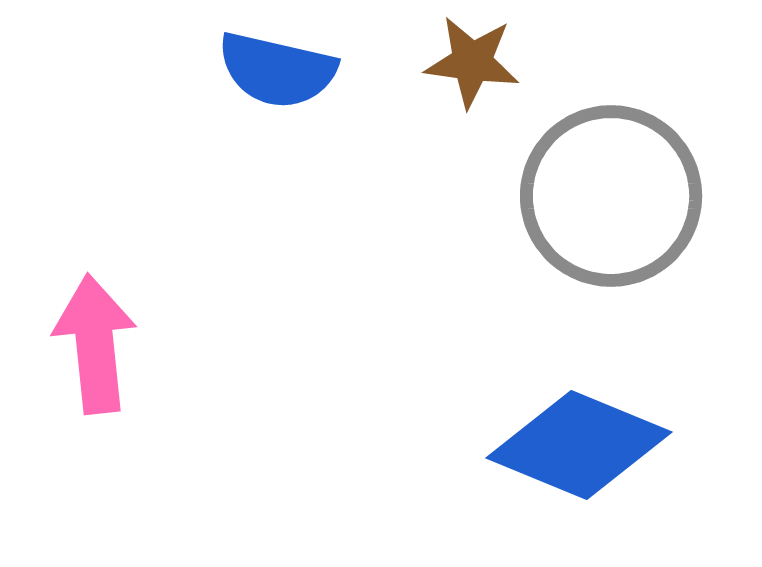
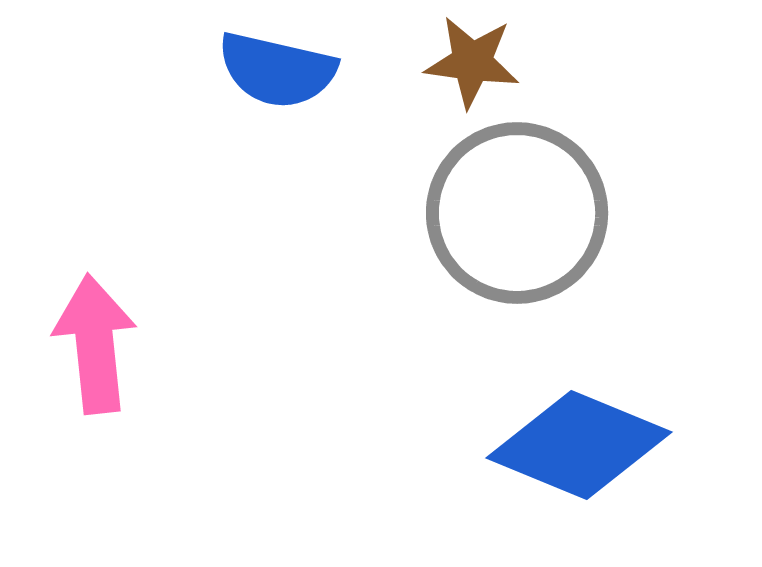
gray circle: moved 94 px left, 17 px down
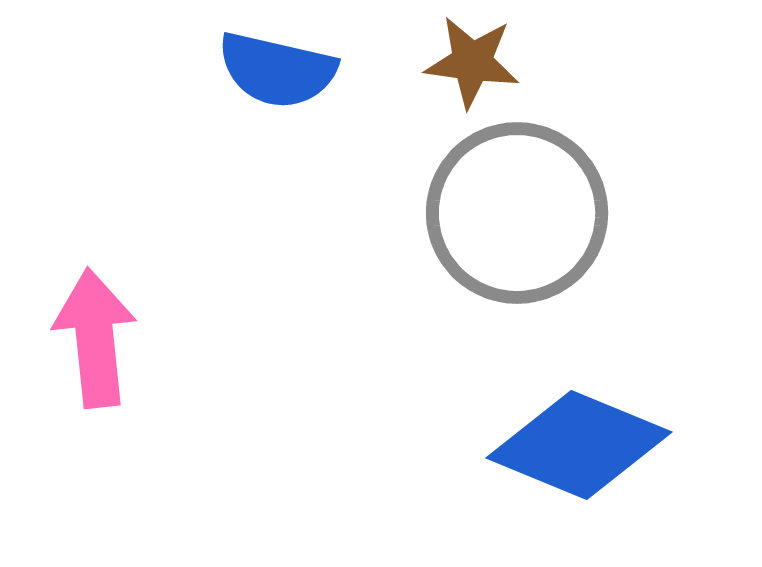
pink arrow: moved 6 px up
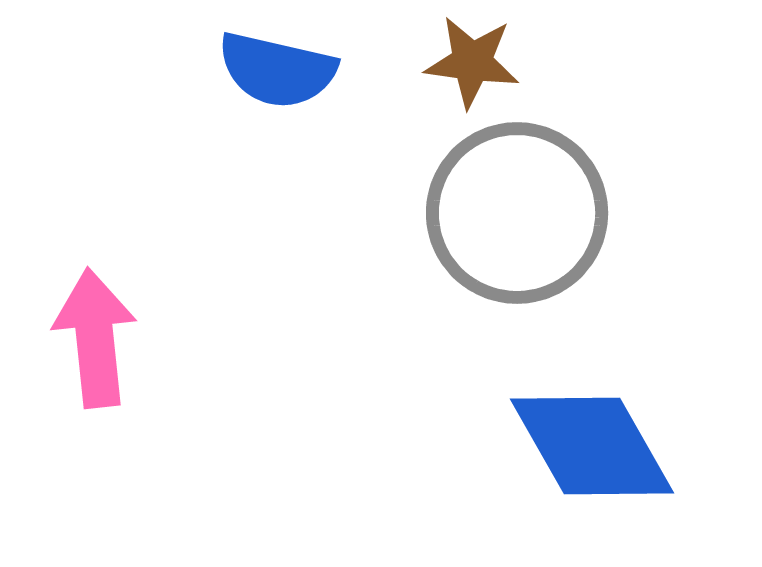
blue diamond: moved 13 px right, 1 px down; rotated 38 degrees clockwise
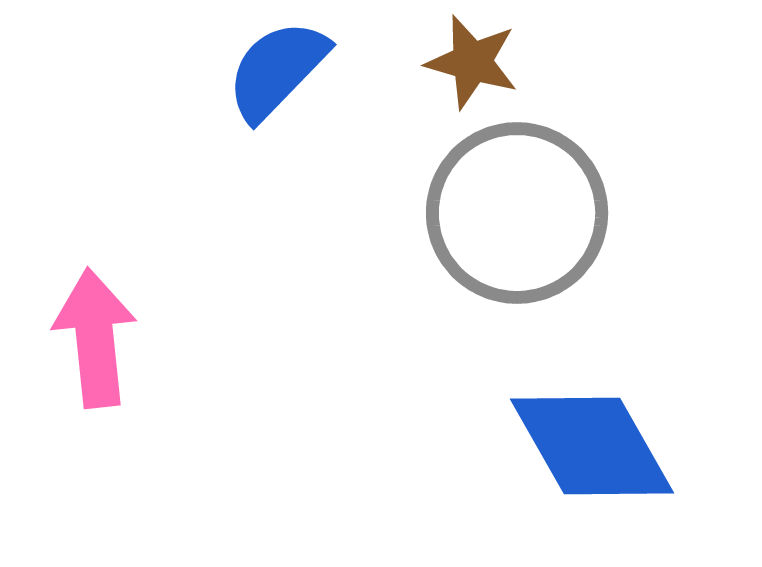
brown star: rotated 8 degrees clockwise
blue semicircle: rotated 121 degrees clockwise
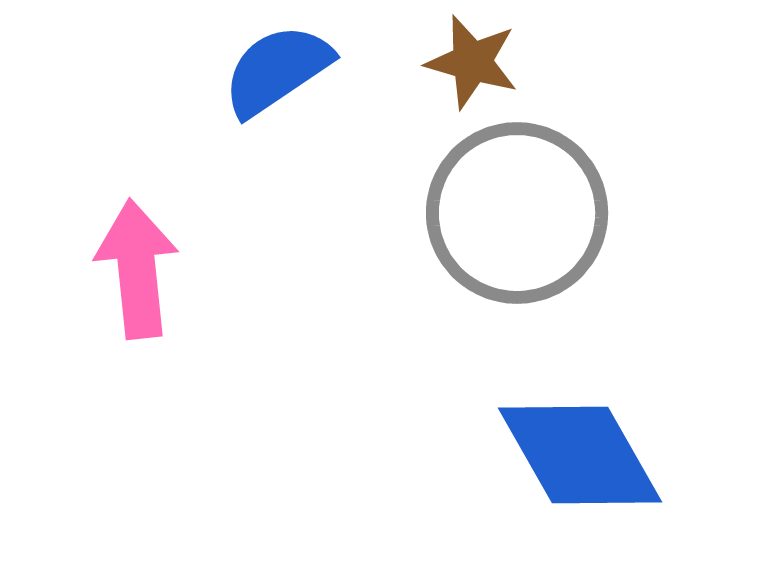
blue semicircle: rotated 12 degrees clockwise
pink arrow: moved 42 px right, 69 px up
blue diamond: moved 12 px left, 9 px down
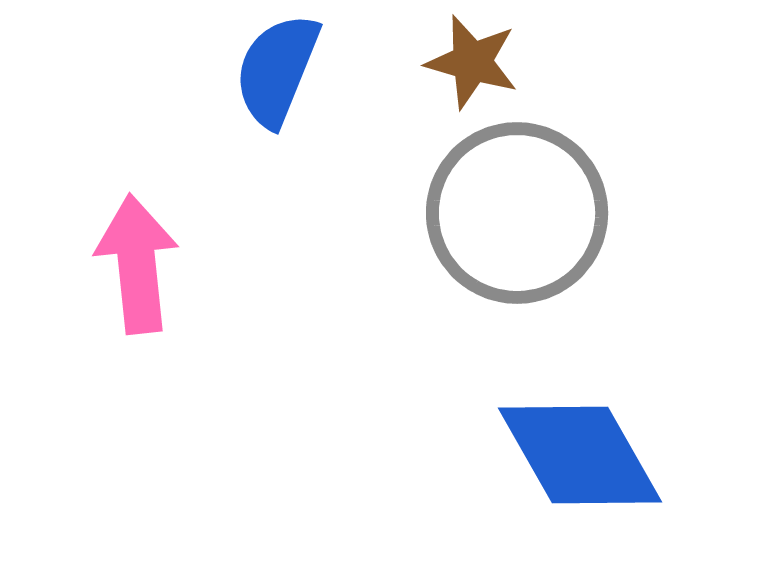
blue semicircle: rotated 34 degrees counterclockwise
pink arrow: moved 5 px up
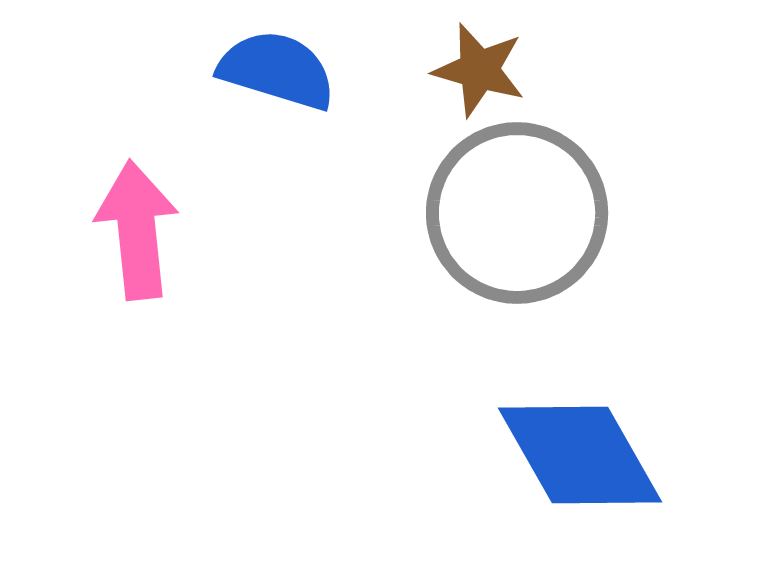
brown star: moved 7 px right, 8 px down
blue semicircle: rotated 85 degrees clockwise
pink arrow: moved 34 px up
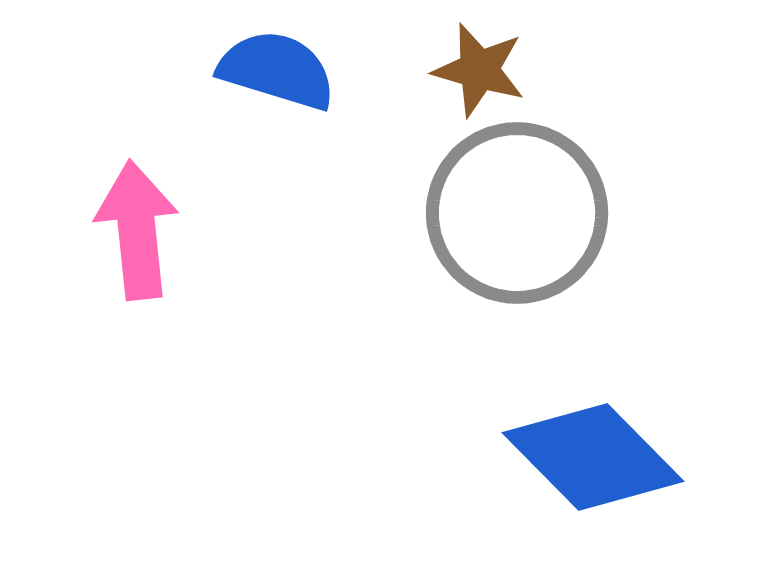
blue diamond: moved 13 px right, 2 px down; rotated 15 degrees counterclockwise
